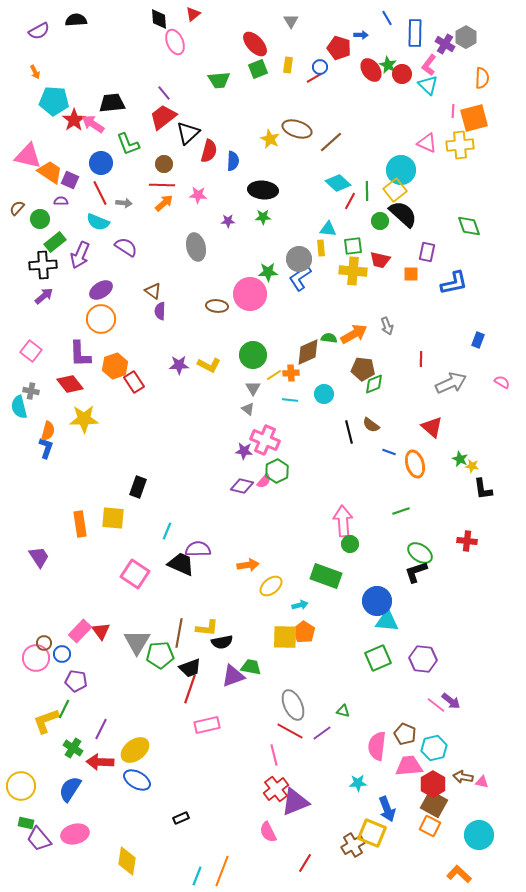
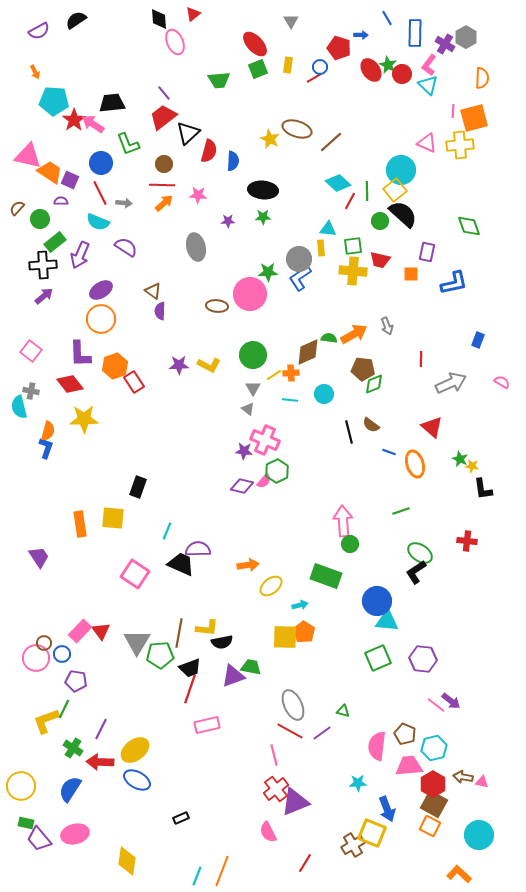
black semicircle at (76, 20): rotated 30 degrees counterclockwise
black L-shape at (416, 572): rotated 15 degrees counterclockwise
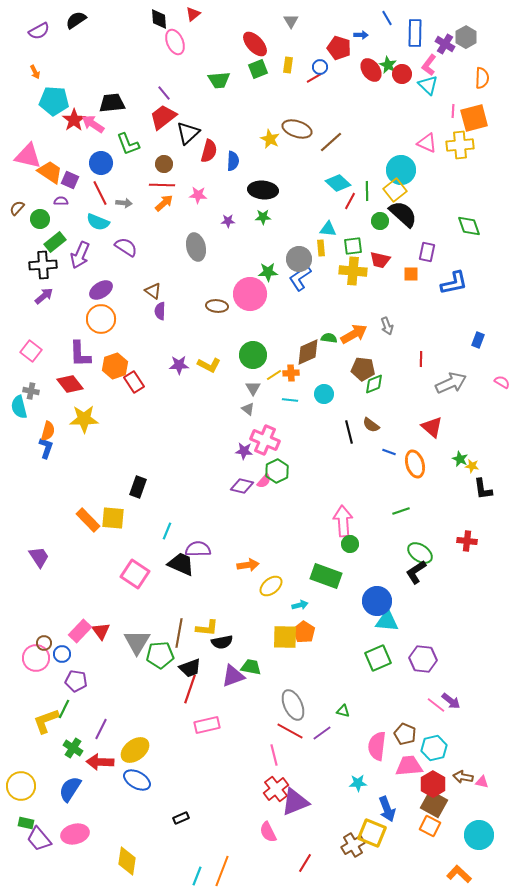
orange rectangle at (80, 524): moved 8 px right, 4 px up; rotated 35 degrees counterclockwise
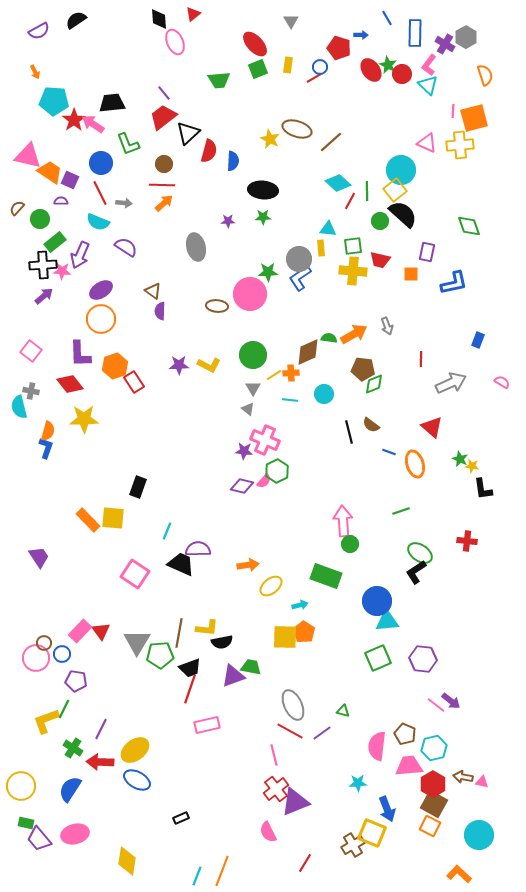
orange semicircle at (482, 78): moved 3 px right, 3 px up; rotated 20 degrees counterclockwise
pink star at (198, 195): moved 136 px left, 76 px down
cyan triangle at (387, 621): rotated 10 degrees counterclockwise
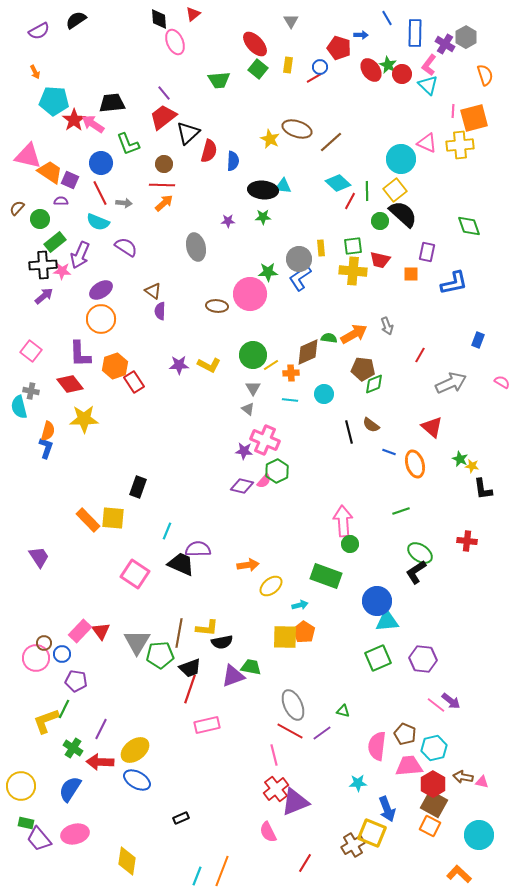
green square at (258, 69): rotated 30 degrees counterclockwise
cyan circle at (401, 170): moved 11 px up
cyan triangle at (328, 229): moved 45 px left, 43 px up
red line at (421, 359): moved 1 px left, 4 px up; rotated 28 degrees clockwise
yellow line at (274, 375): moved 3 px left, 10 px up
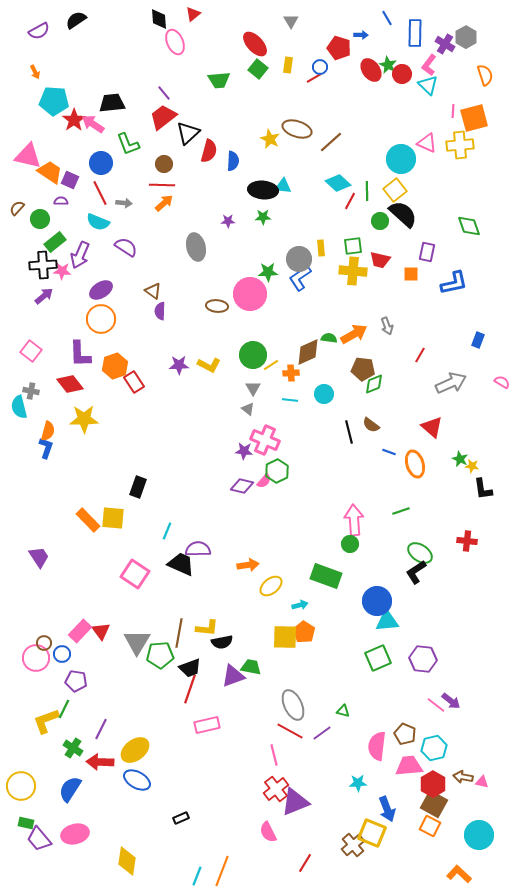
pink arrow at (343, 521): moved 11 px right, 1 px up
brown cross at (353, 845): rotated 10 degrees counterclockwise
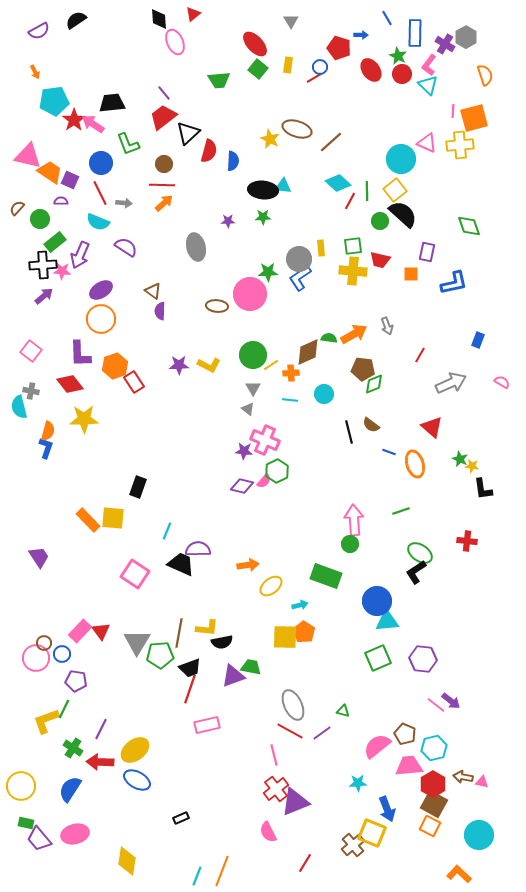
green star at (388, 65): moved 10 px right, 9 px up
cyan pentagon at (54, 101): rotated 12 degrees counterclockwise
pink semicircle at (377, 746): rotated 44 degrees clockwise
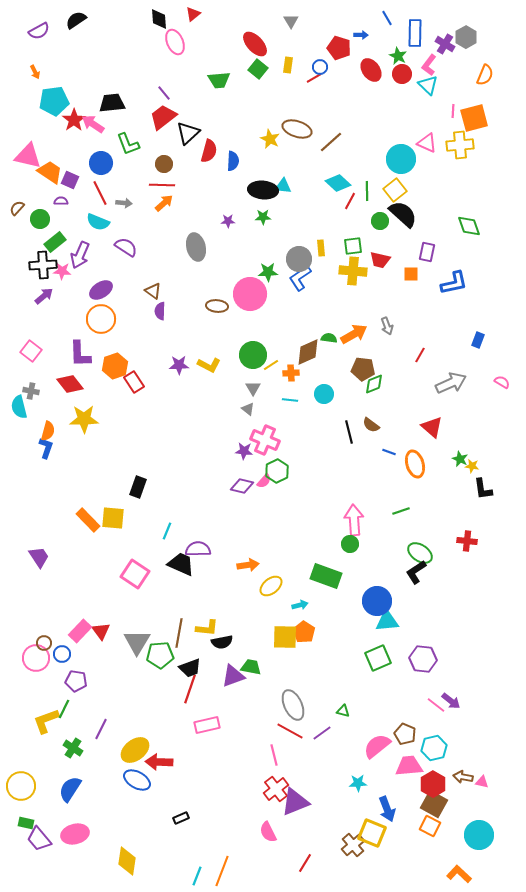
orange semicircle at (485, 75): rotated 40 degrees clockwise
red arrow at (100, 762): moved 59 px right
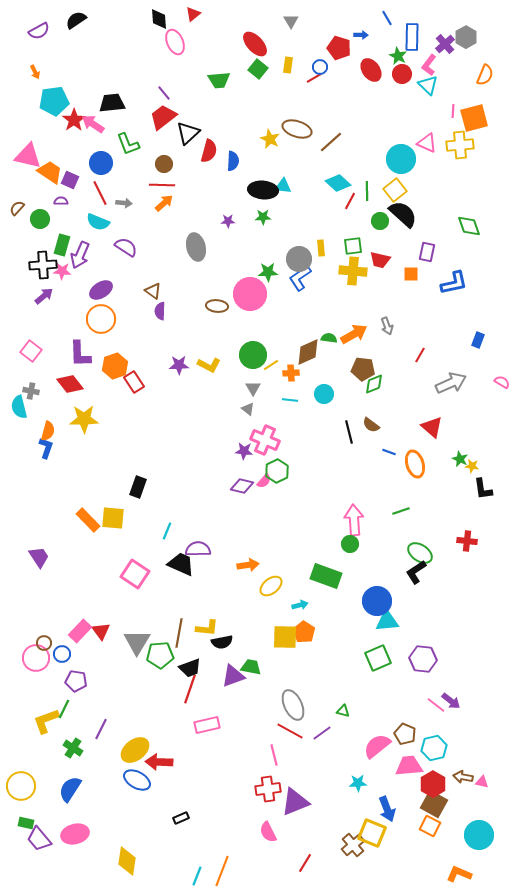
blue rectangle at (415, 33): moved 3 px left, 4 px down
purple cross at (445, 44): rotated 18 degrees clockwise
green rectangle at (55, 242): moved 7 px right, 3 px down; rotated 35 degrees counterclockwise
red cross at (276, 789): moved 8 px left; rotated 30 degrees clockwise
orange L-shape at (459, 874): rotated 20 degrees counterclockwise
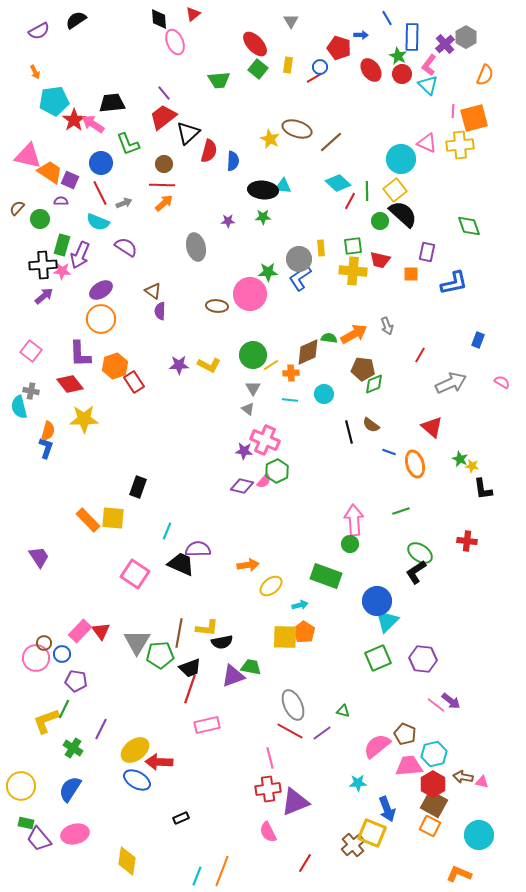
gray arrow at (124, 203): rotated 28 degrees counterclockwise
cyan triangle at (387, 621): rotated 40 degrees counterclockwise
cyan hexagon at (434, 748): moved 6 px down
pink line at (274, 755): moved 4 px left, 3 px down
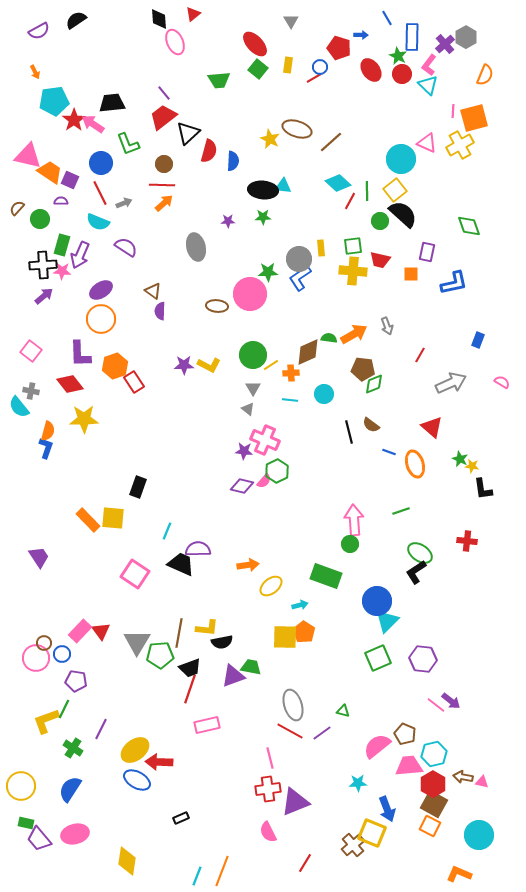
yellow cross at (460, 145): rotated 24 degrees counterclockwise
purple star at (179, 365): moved 5 px right
cyan semicircle at (19, 407): rotated 25 degrees counterclockwise
gray ellipse at (293, 705): rotated 8 degrees clockwise
